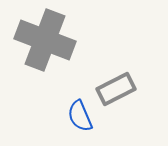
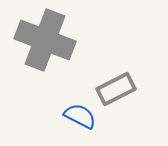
blue semicircle: rotated 140 degrees clockwise
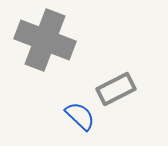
blue semicircle: rotated 16 degrees clockwise
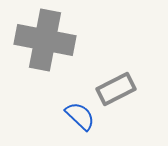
gray cross: rotated 10 degrees counterclockwise
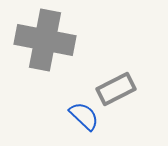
blue semicircle: moved 4 px right
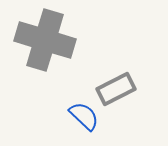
gray cross: rotated 6 degrees clockwise
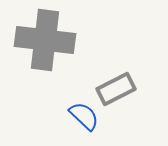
gray cross: rotated 10 degrees counterclockwise
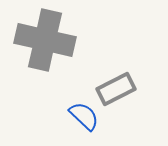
gray cross: rotated 6 degrees clockwise
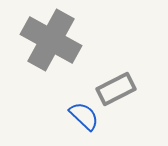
gray cross: moved 6 px right; rotated 16 degrees clockwise
